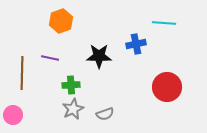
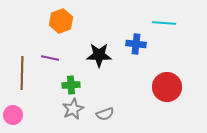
blue cross: rotated 18 degrees clockwise
black star: moved 1 px up
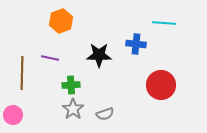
red circle: moved 6 px left, 2 px up
gray star: rotated 10 degrees counterclockwise
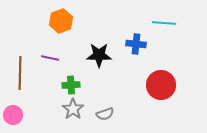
brown line: moved 2 px left
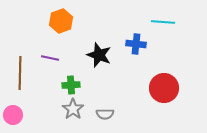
cyan line: moved 1 px left, 1 px up
black star: rotated 20 degrees clockwise
red circle: moved 3 px right, 3 px down
gray semicircle: rotated 18 degrees clockwise
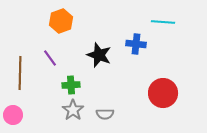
purple line: rotated 42 degrees clockwise
red circle: moved 1 px left, 5 px down
gray star: moved 1 px down
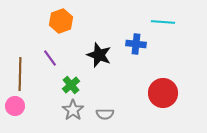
brown line: moved 1 px down
green cross: rotated 36 degrees counterclockwise
pink circle: moved 2 px right, 9 px up
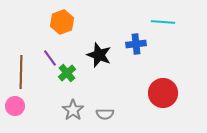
orange hexagon: moved 1 px right, 1 px down
blue cross: rotated 12 degrees counterclockwise
brown line: moved 1 px right, 2 px up
green cross: moved 4 px left, 12 px up
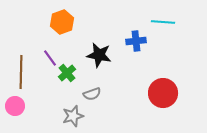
blue cross: moved 3 px up
black star: rotated 10 degrees counterclockwise
gray star: moved 6 px down; rotated 20 degrees clockwise
gray semicircle: moved 13 px left, 20 px up; rotated 18 degrees counterclockwise
